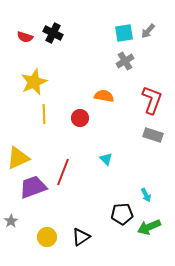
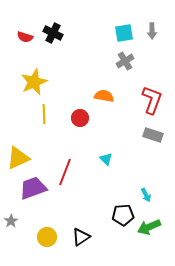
gray arrow: moved 4 px right; rotated 42 degrees counterclockwise
red line: moved 2 px right
purple trapezoid: moved 1 px down
black pentagon: moved 1 px right, 1 px down
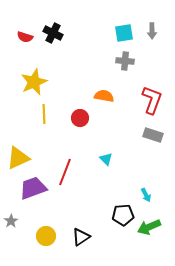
gray cross: rotated 36 degrees clockwise
yellow circle: moved 1 px left, 1 px up
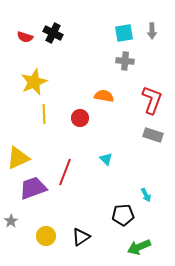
green arrow: moved 10 px left, 20 px down
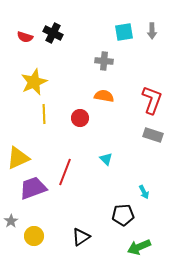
cyan square: moved 1 px up
gray cross: moved 21 px left
cyan arrow: moved 2 px left, 3 px up
yellow circle: moved 12 px left
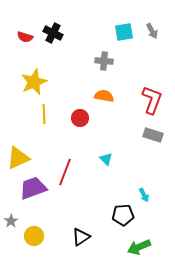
gray arrow: rotated 28 degrees counterclockwise
cyan arrow: moved 3 px down
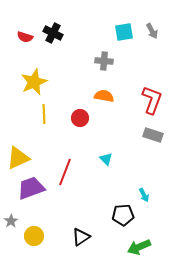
purple trapezoid: moved 2 px left
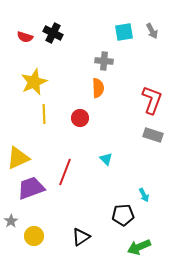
orange semicircle: moved 6 px left, 8 px up; rotated 78 degrees clockwise
